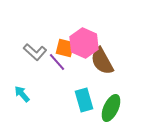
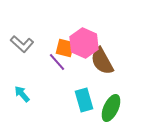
gray L-shape: moved 13 px left, 8 px up
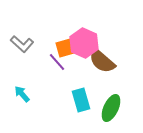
orange square: rotated 30 degrees counterclockwise
brown semicircle: rotated 20 degrees counterclockwise
cyan rectangle: moved 3 px left
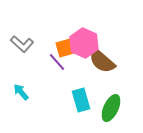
cyan arrow: moved 1 px left, 2 px up
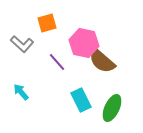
pink hexagon: rotated 12 degrees counterclockwise
orange square: moved 18 px left, 25 px up
cyan rectangle: rotated 10 degrees counterclockwise
green ellipse: moved 1 px right
